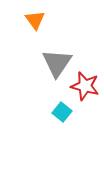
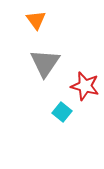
orange triangle: moved 1 px right
gray triangle: moved 12 px left
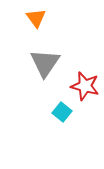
orange triangle: moved 2 px up
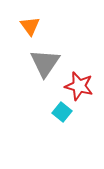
orange triangle: moved 6 px left, 8 px down
red star: moved 6 px left
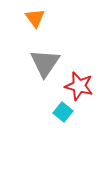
orange triangle: moved 5 px right, 8 px up
cyan square: moved 1 px right
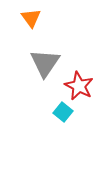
orange triangle: moved 4 px left
red star: rotated 12 degrees clockwise
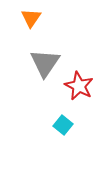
orange triangle: rotated 10 degrees clockwise
cyan square: moved 13 px down
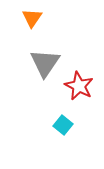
orange triangle: moved 1 px right
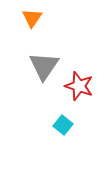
gray triangle: moved 1 px left, 3 px down
red star: rotated 8 degrees counterclockwise
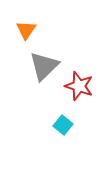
orange triangle: moved 6 px left, 12 px down
gray triangle: rotated 12 degrees clockwise
